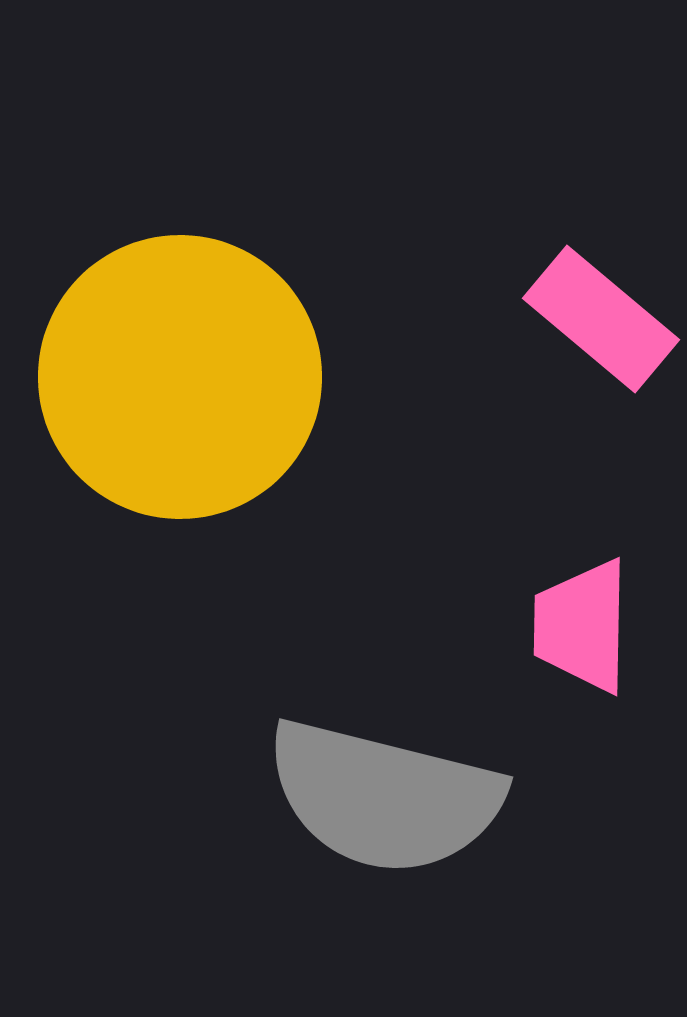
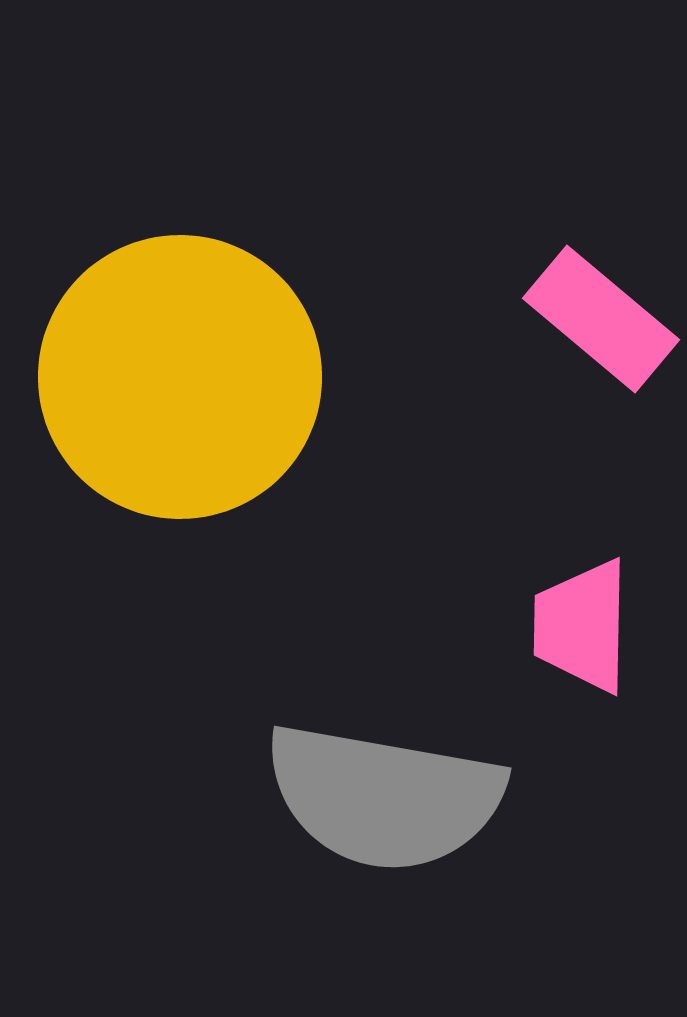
gray semicircle: rotated 4 degrees counterclockwise
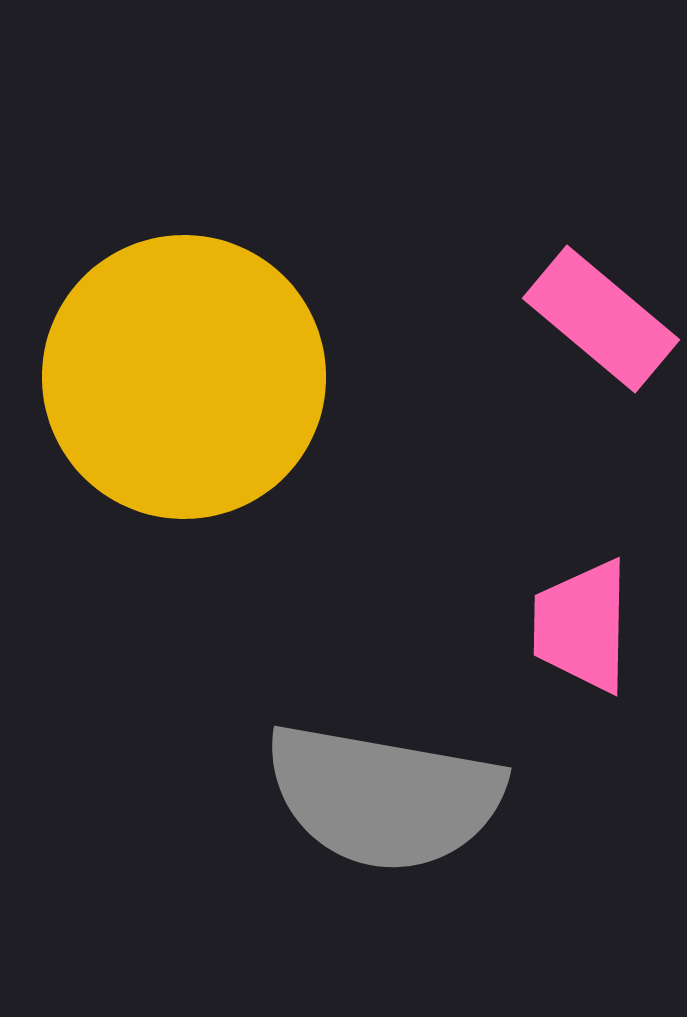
yellow circle: moved 4 px right
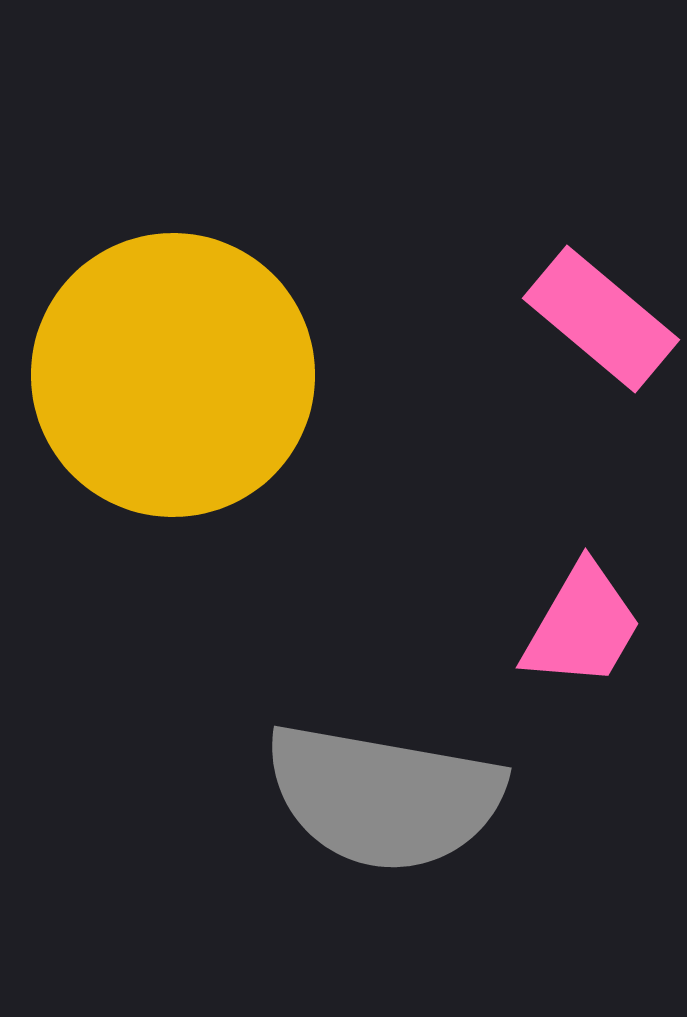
yellow circle: moved 11 px left, 2 px up
pink trapezoid: rotated 151 degrees counterclockwise
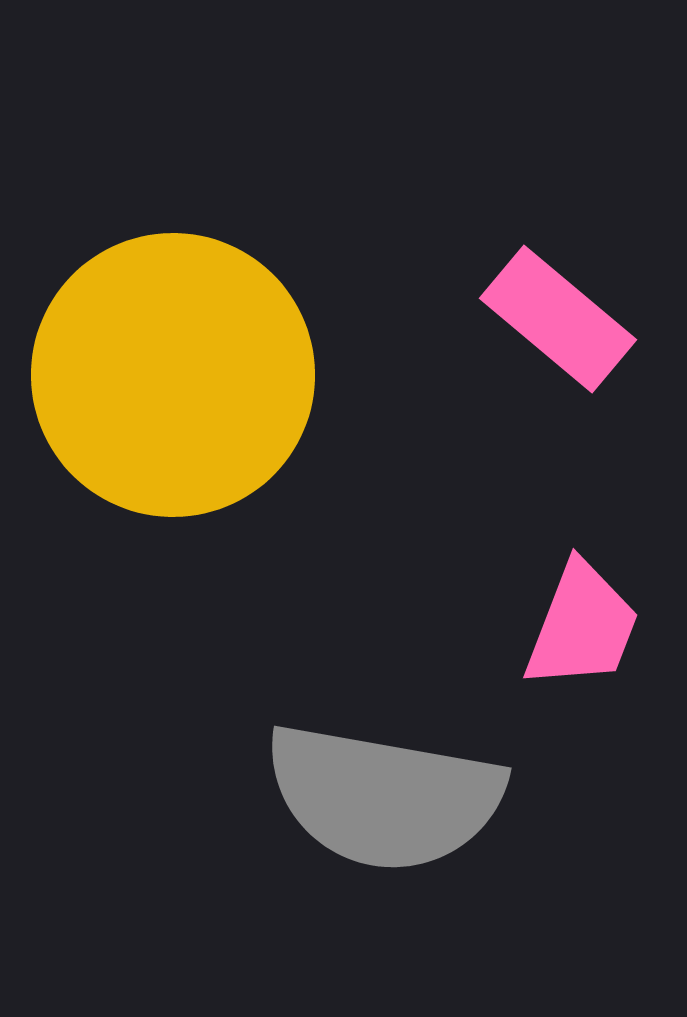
pink rectangle: moved 43 px left
pink trapezoid: rotated 9 degrees counterclockwise
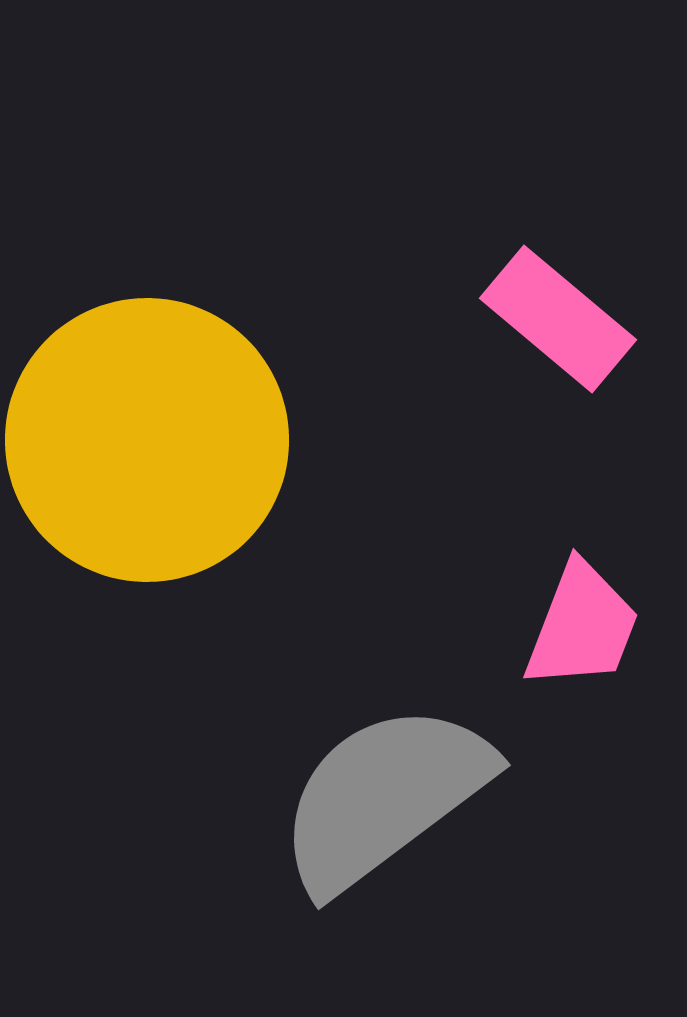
yellow circle: moved 26 px left, 65 px down
gray semicircle: rotated 133 degrees clockwise
